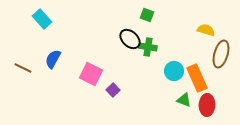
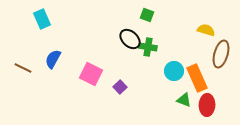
cyan rectangle: rotated 18 degrees clockwise
purple square: moved 7 px right, 3 px up
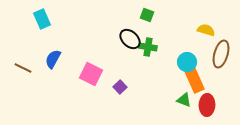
cyan circle: moved 13 px right, 9 px up
orange rectangle: moved 3 px left, 1 px down
